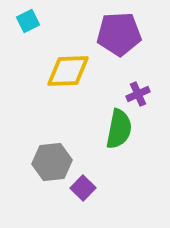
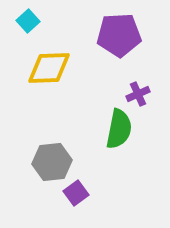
cyan square: rotated 15 degrees counterclockwise
purple pentagon: moved 1 px down
yellow diamond: moved 19 px left, 3 px up
purple square: moved 7 px left, 5 px down; rotated 10 degrees clockwise
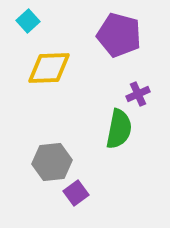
purple pentagon: rotated 18 degrees clockwise
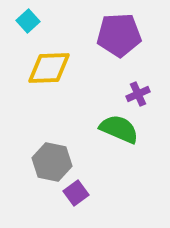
purple pentagon: rotated 18 degrees counterclockwise
green semicircle: rotated 78 degrees counterclockwise
gray hexagon: rotated 18 degrees clockwise
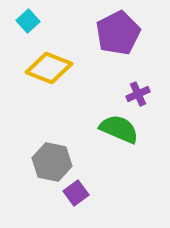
purple pentagon: moved 1 px left, 2 px up; rotated 24 degrees counterclockwise
yellow diamond: rotated 24 degrees clockwise
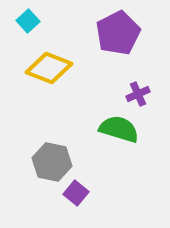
green semicircle: rotated 6 degrees counterclockwise
purple square: rotated 15 degrees counterclockwise
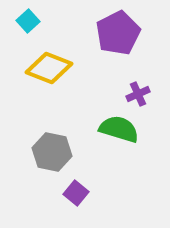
gray hexagon: moved 10 px up
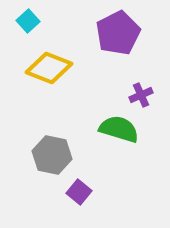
purple cross: moved 3 px right, 1 px down
gray hexagon: moved 3 px down
purple square: moved 3 px right, 1 px up
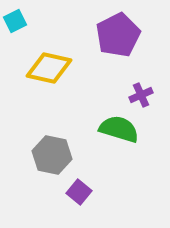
cyan square: moved 13 px left; rotated 15 degrees clockwise
purple pentagon: moved 2 px down
yellow diamond: rotated 9 degrees counterclockwise
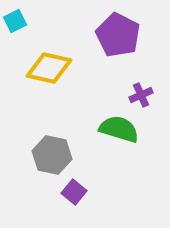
purple pentagon: rotated 18 degrees counterclockwise
purple square: moved 5 px left
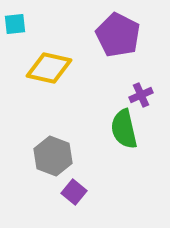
cyan square: moved 3 px down; rotated 20 degrees clockwise
green semicircle: moved 5 px right; rotated 120 degrees counterclockwise
gray hexagon: moved 1 px right, 1 px down; rotated 9 degrees clockwise
